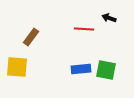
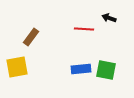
yellow square: rotated 15 degrees counterclockwise
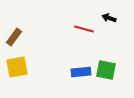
red line: rotated 12 degrees clockwise
brown rectangle: moved 17 px left
blue rectangle: moved 3 px down
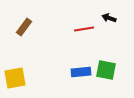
red line: rotated 24 degrees counterclockwise
brown rectangle: moved 10 px right, 10 px up
yellow square: moved 2 px left, 11 px down
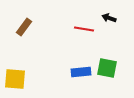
red line: rotated 18 degrees clockwise
green square: moved 1 px right, 2 px up
yellow square: moved 1 px down; rotated 15 degrees clockwise
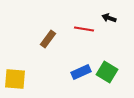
brown rectangle: moved 24 px right, 12 px down
green square: moved 4 px down; rotated 20 degrees clockwise
blue rectangle: rotated 18 degrees counterclockwise
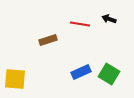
black arrow: moved 1 px down
red line: moved 4 px left, 5 px up
brown rectangle: moved 1 px down; rotated 36 degrees clockwise
green square: moved 2 px right, 2 px down
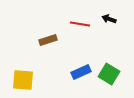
yellow square: moved 8 px right, 1 px down
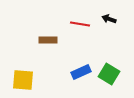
brown rectangle: rotated 18 degrees clockwise
